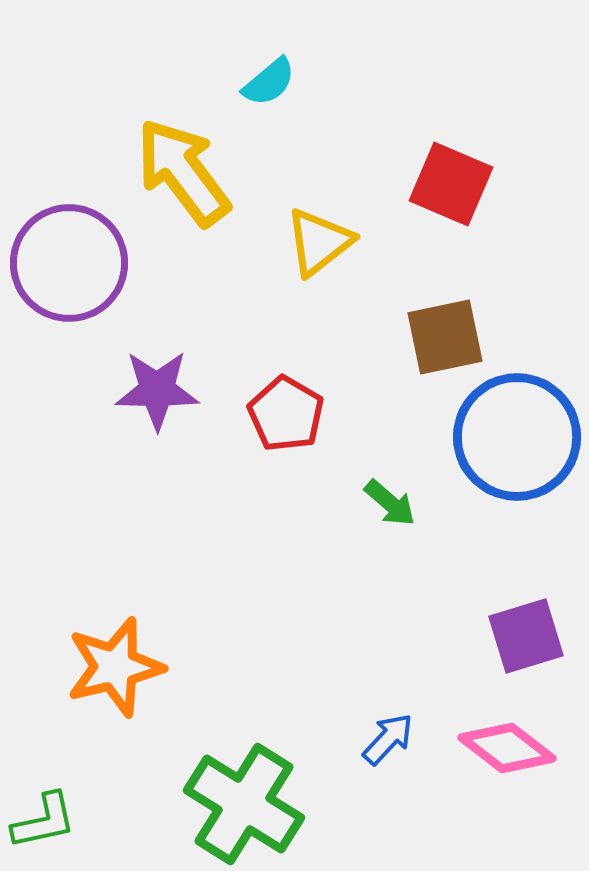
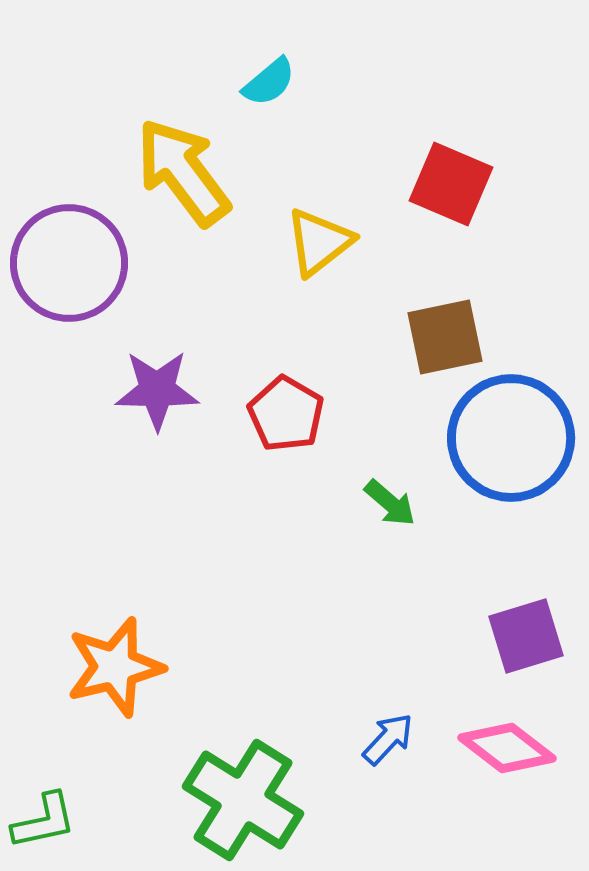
blue circle: moved 6 px left, 1 px down
green cross: moved 1 px left, 4 px up
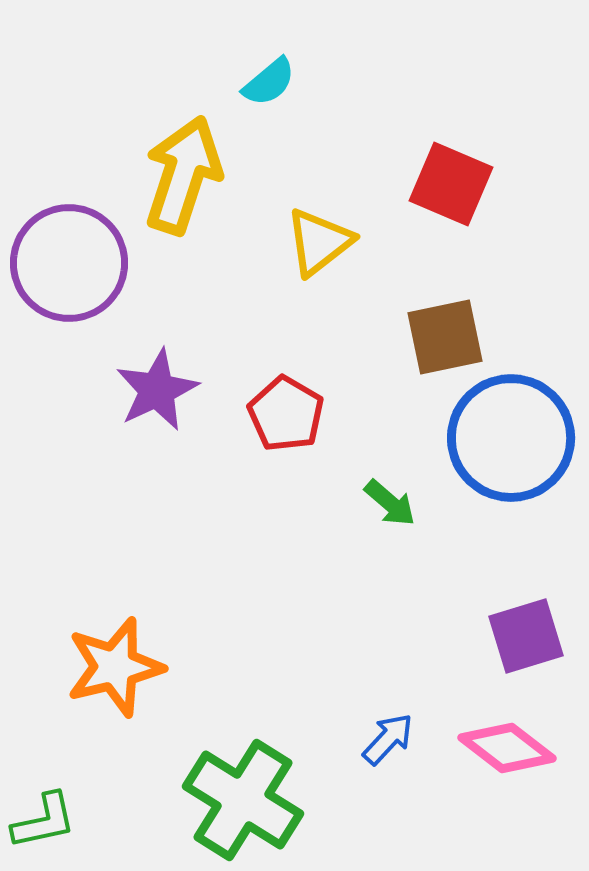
yellow arrow: moved 3 px down; rotated 55 degrees clockwise
purple star: rotated 26 degrees counterclockwise
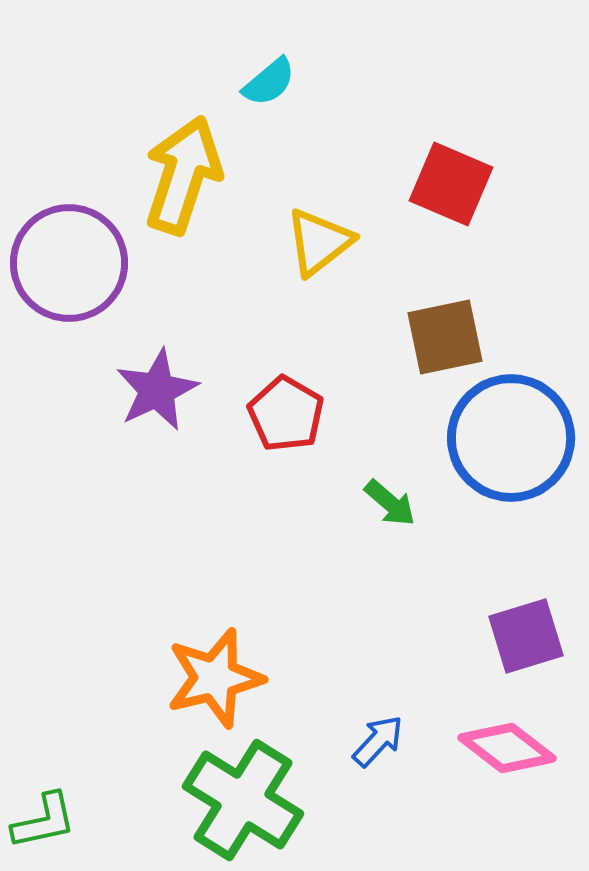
orange star: moved 100 px right, 11 px down
blue arrow: moved 10 px left, 2 px down
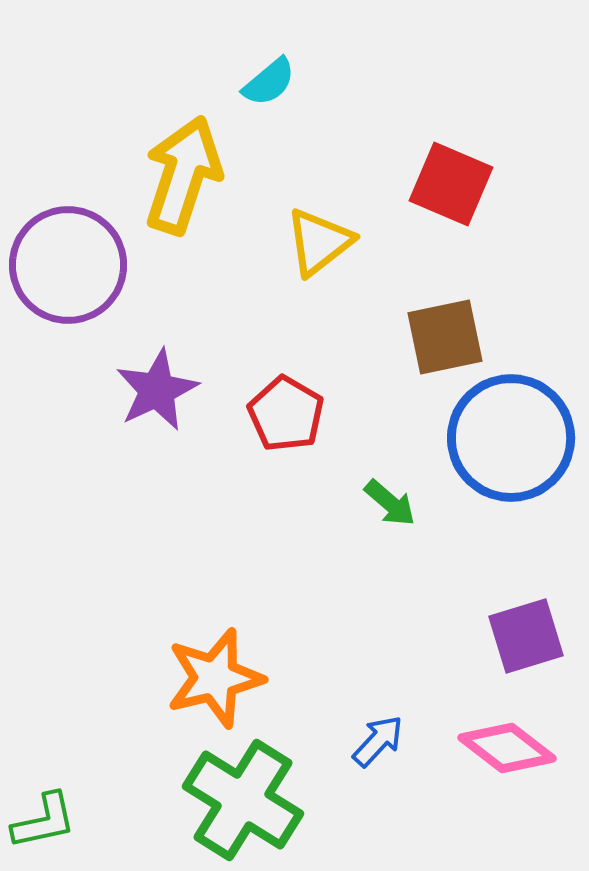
purple circle: moved 1 px left, 2 px down
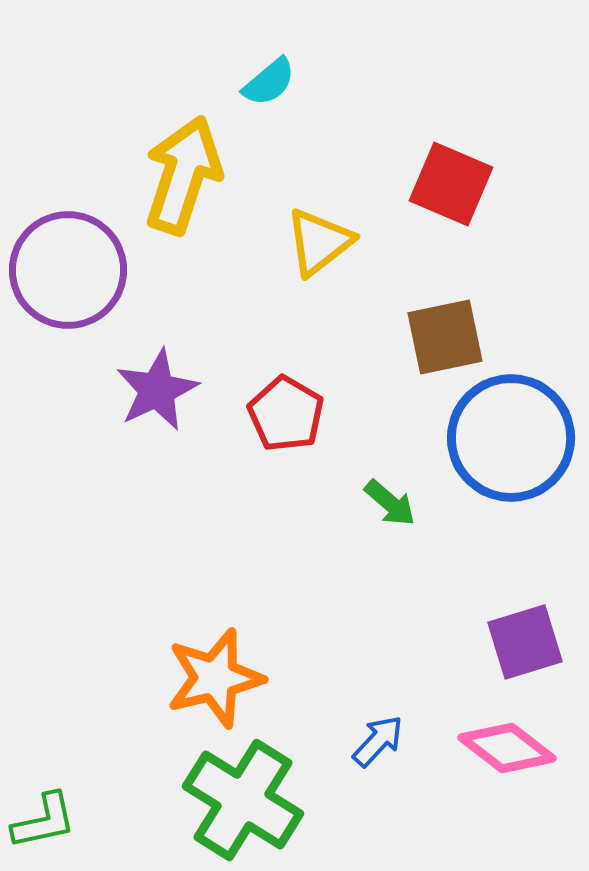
purple circle: moved 5 px down
purple square: moved 1 px left, 6 px down
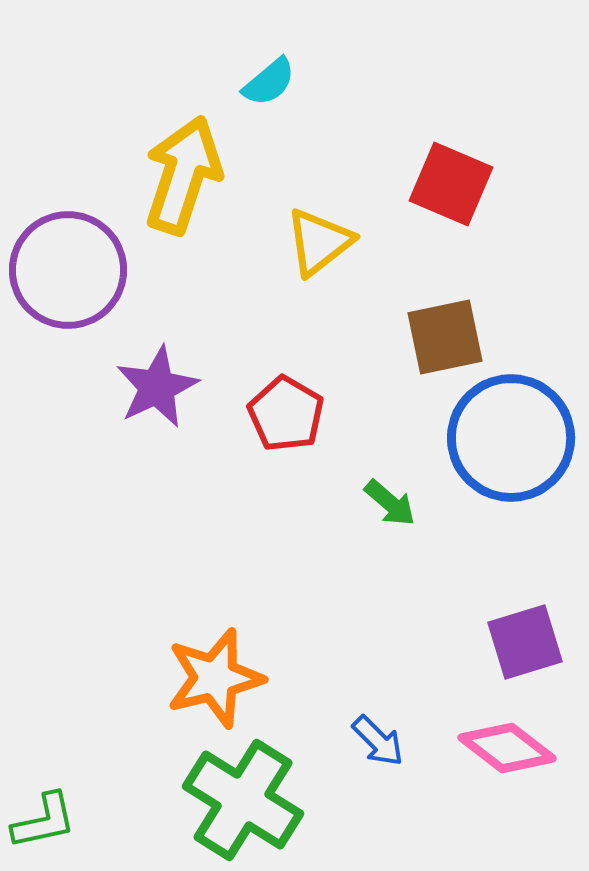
purple star: moved 3 px up
blue arrow: rotated 92 degrees clockwise
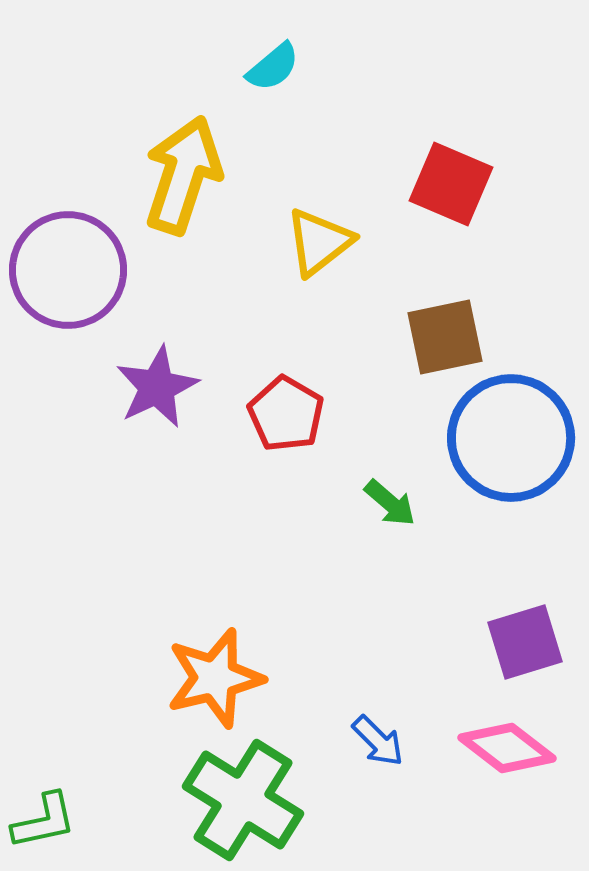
cyan semicircle: moved 4 px right, 15 px up
